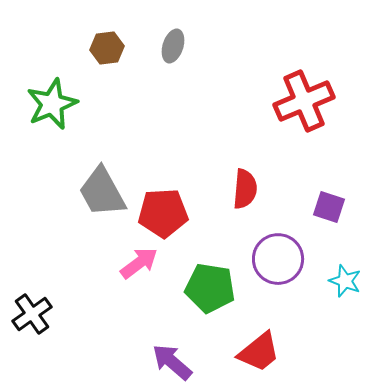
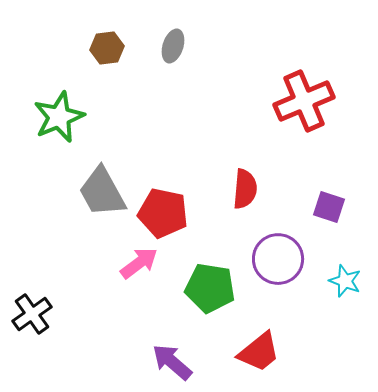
green star: moved 7 px right, 13 px down
red pentagon: rotated 15 degrees clockwise
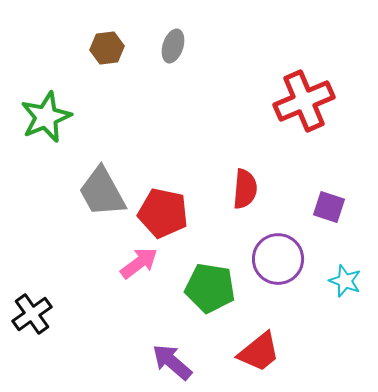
green star: moved 13 px left
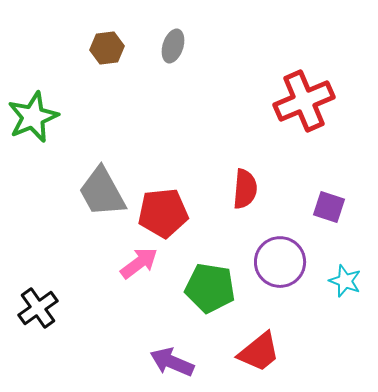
green star: moved 13 px left
red pentagon: rotated 18 degrees counterclockwise
purple circle: moved 2 px right, 3 px down
black cross: moved 6 px right, 6 px up
purple arrow: rotated 18 degrees counterclockwise
